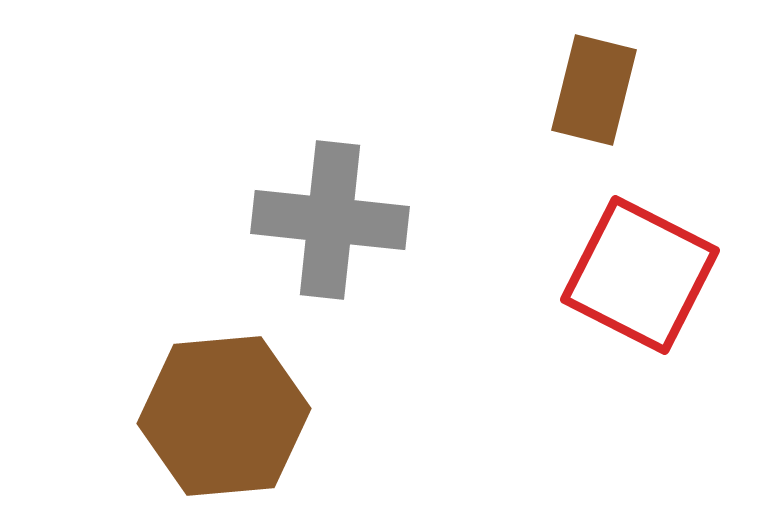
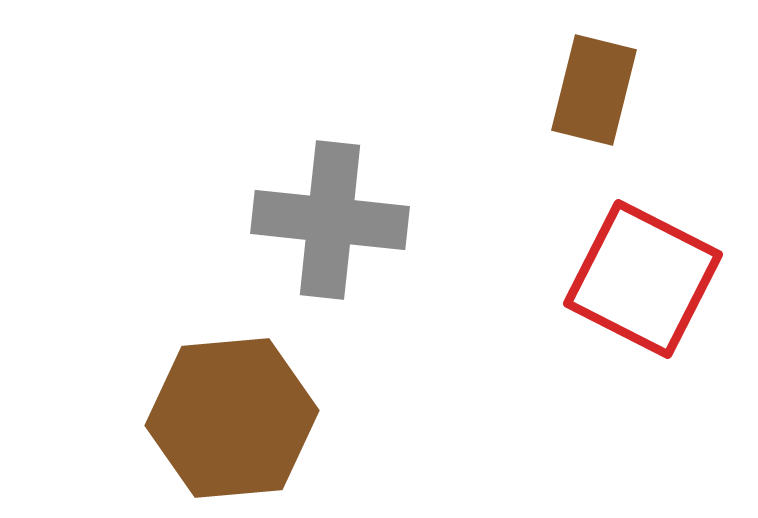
red square: moved 3 px right, 4 px down
brown hexagon: moved 8 px right, 2 px down
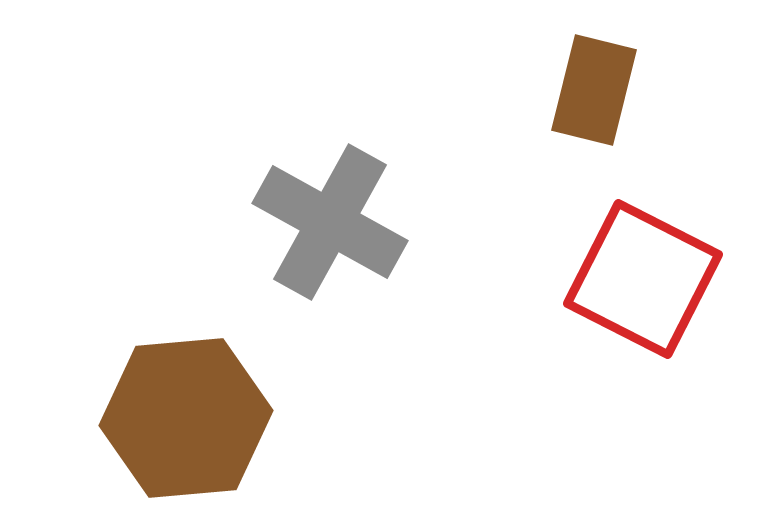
gray cross: moved 2 px down; rotated 23 degrees clockwise
brown hexagon: moved 46 px left
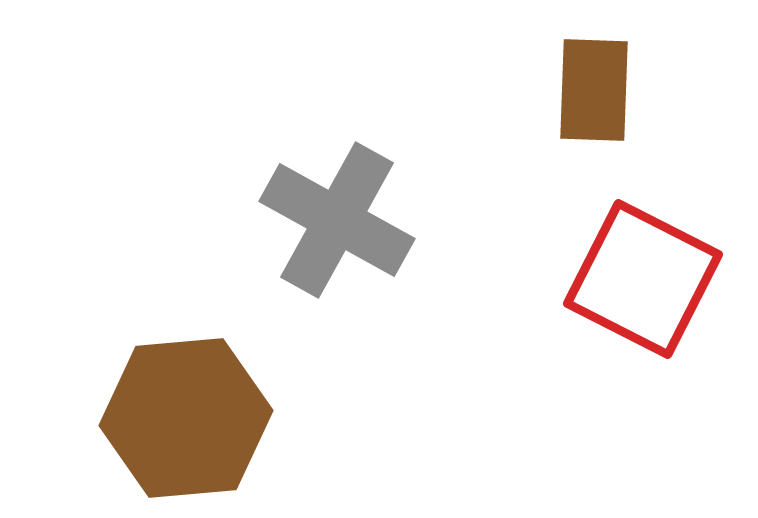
brown rectangle: rotated 12 degrees counterclockwise
gray cross: moved 7 px right, 2 px up
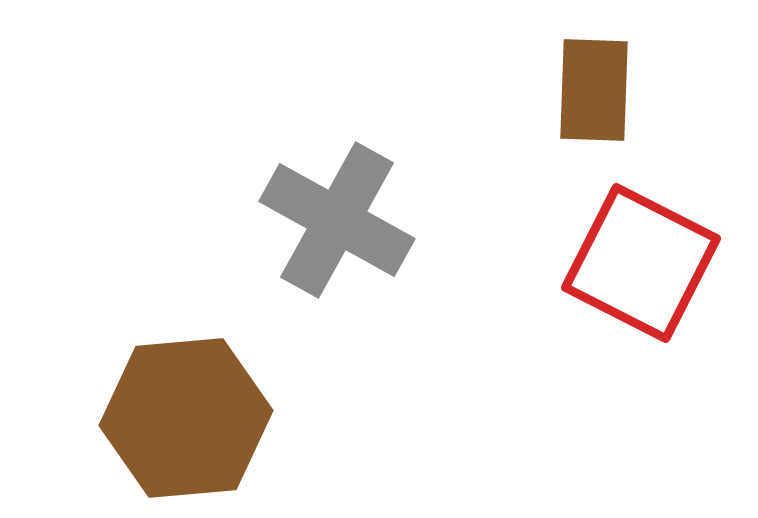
red square: moved 2 px left, 16 px up
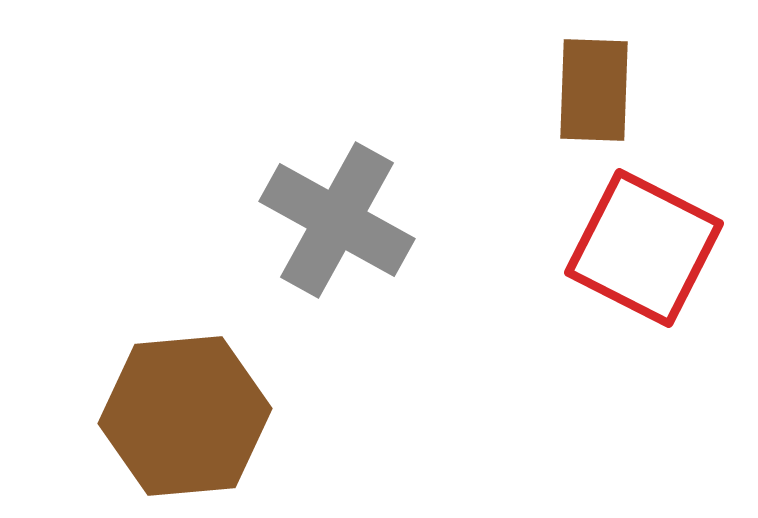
red square: moved 3 px right, 15 px up
brown hexagon: moved 1 px left, 2 px up
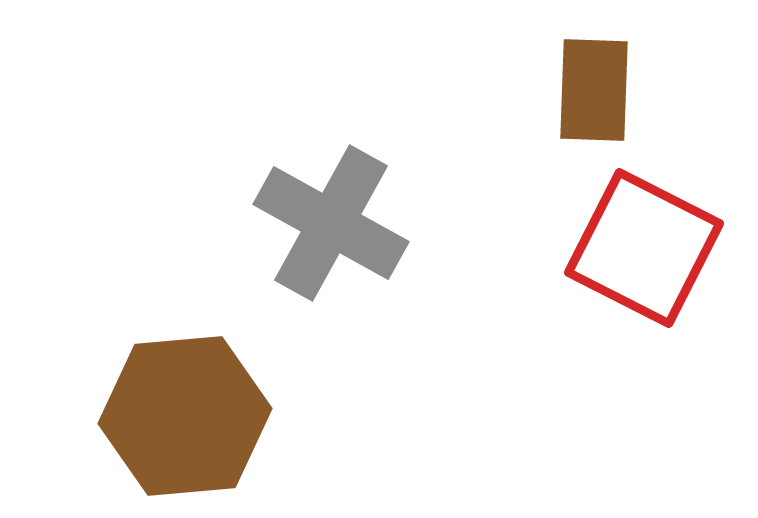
gray cross: moved 6 px left, 3 px down
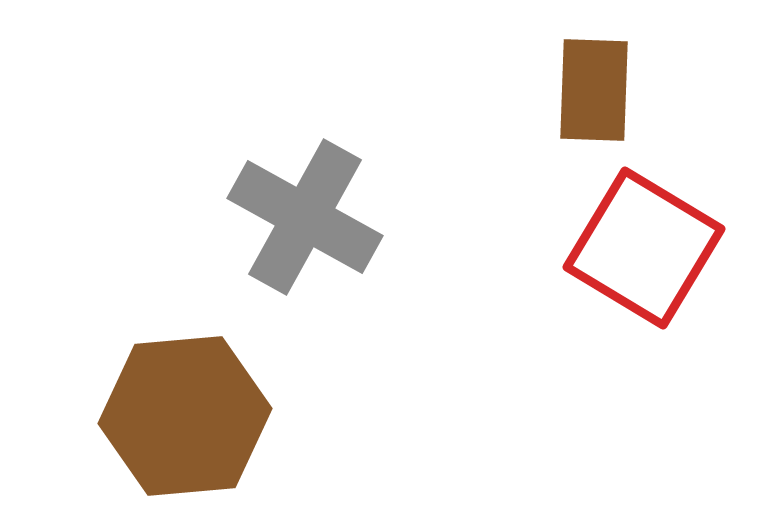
gray cross: moved 26 px left, 6 px up
red square: rotated 4 degrees clockwise
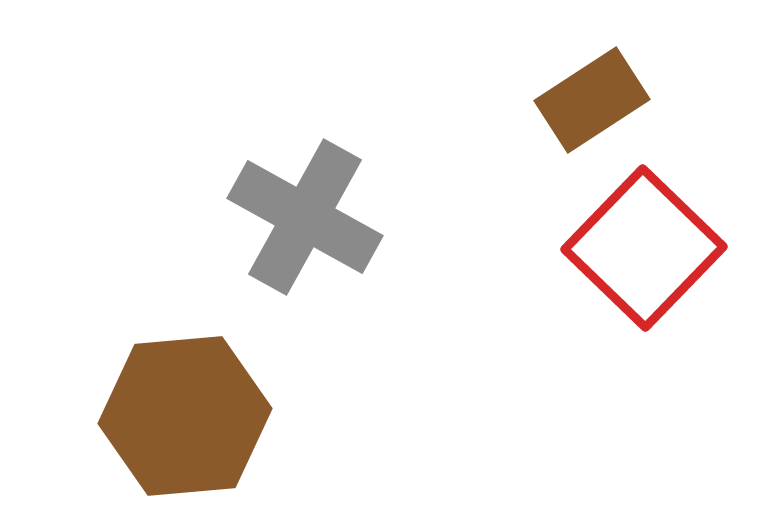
brown rectangle: moved 2 px left, 10 px down; rotated 55 degrees clockwise
red square: rotated 13 degrees clockwise
